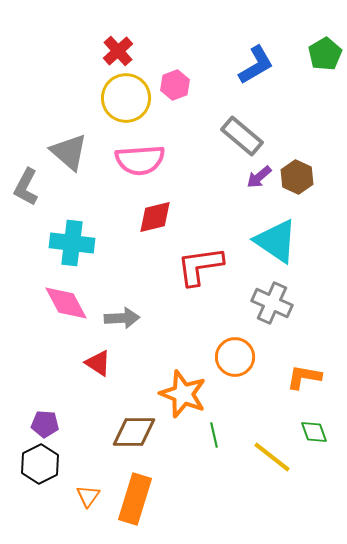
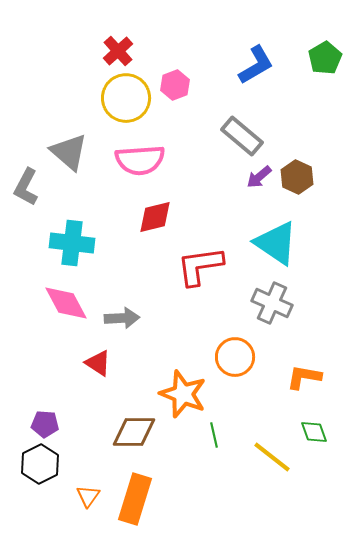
green pentagon: moved 4 px down
cyan triangle: moved 2 px down
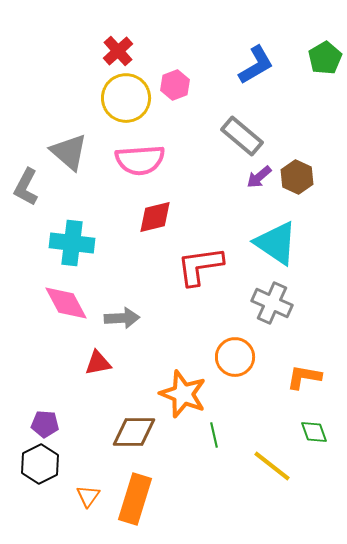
red triangle: rotated 44 degrees counterclockwise
yellow line: moved 9 px down
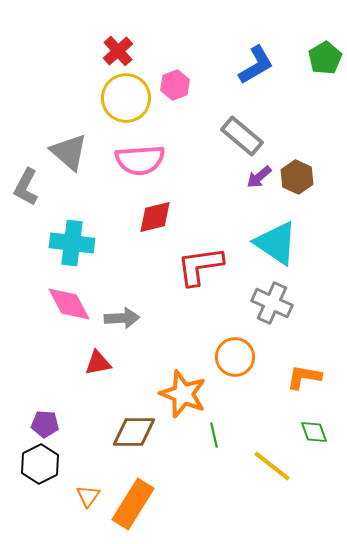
pink diamond: moved 3 px right, 1 px down
orange rectangle: moved 2 px left, 5 px down; rotated 15 degrees clockwise
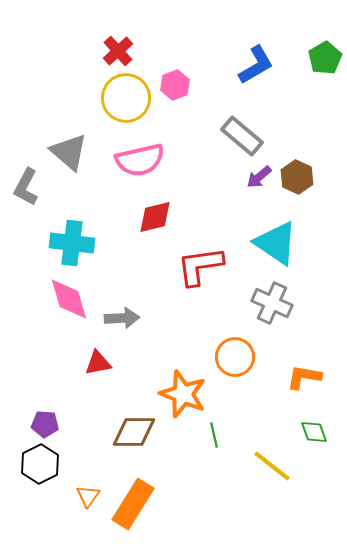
pink semicircle: rotated 9 degrees counterclockwise
pink diamond: moved 5 px up; rotated 12 degrees clockwise
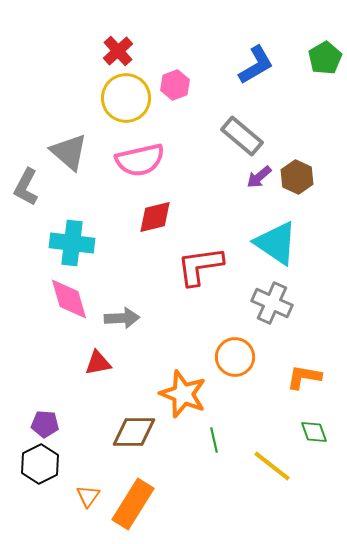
green line: moved 5 px down
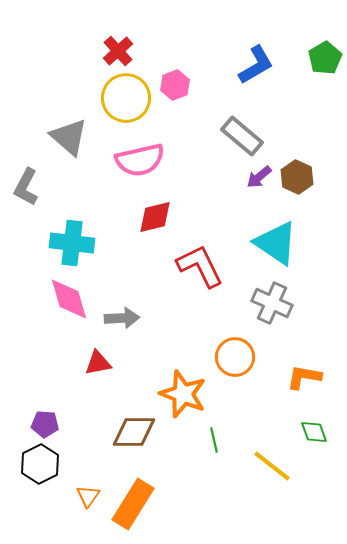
gray triangle: moved 15 px up
red L-shape: rotated 72 degrees clockwise
